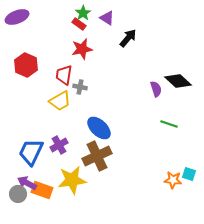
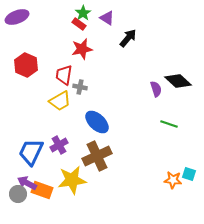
blue ellipse: moved 2 px left, 6 px up
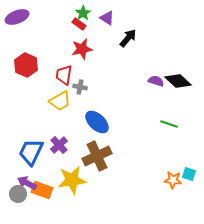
purple semicircle: moved 8 px up; rotated 56 degrees counterclockwise
purple cross: rotated 12 degrees counterclockwise
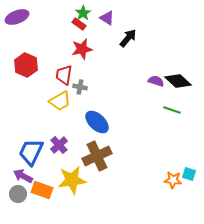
green line: moved 3 px right, 14 px up
purple arrow: moved 4 px left, 7 px up
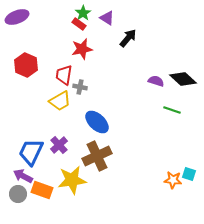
black diamond: moved 5 px right, 2 px up
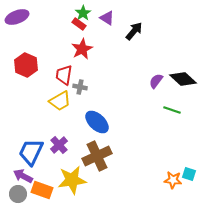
black arrow: moved 6 px right, 7 px up
red star: rotated 15 degrees counterclockwise
purple semicircle: rotated 70 degrees counterclockwise
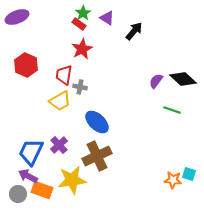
purple arrow: moved 5 px right
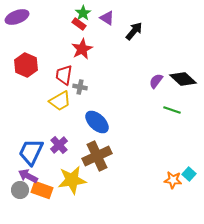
cyan square: rotated 24 degrees clockwise
gray circle: moved 2 px right, 4 px up
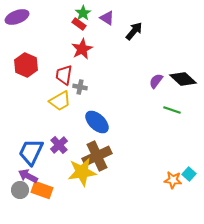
yellow star: moved 10 px right, 8 px up
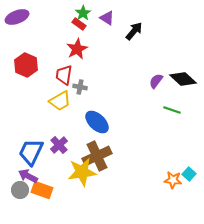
red star: moved 5 px left
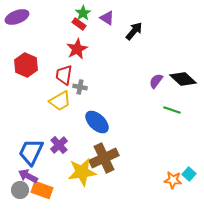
brown cross: moved 7 px right, 2 px down
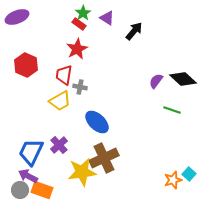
orange star: rotated 24 degrees counterclockwise
